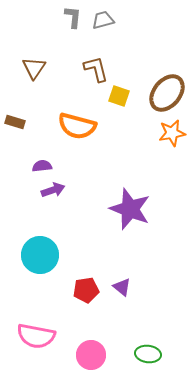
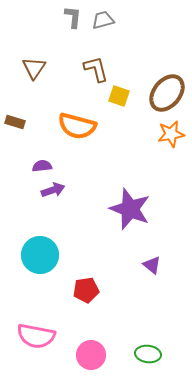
orange star: moved 1 px left, 1 px down
purple triangle: moved 30 px right, 22 px up
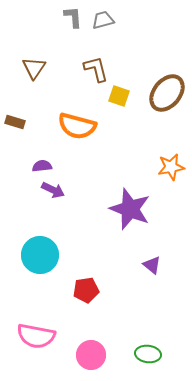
gray L-shape: rotated 10 degrees counterclockwise
orange star: moved 33 px down
purple arrow: rotated 45 degrees clockwise
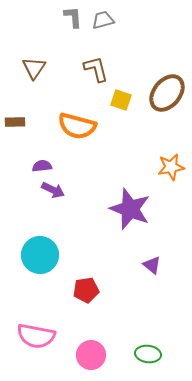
yellow square: moved 2 px right, 4 px down
brown rectangle: rotated 18 degrees counterclockwise
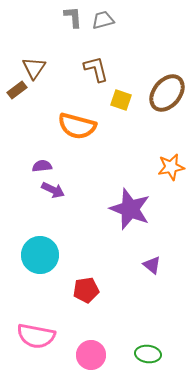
brown rectangle: moved 2 px right, 32 px up; rotated 36 degrees counterclockwise
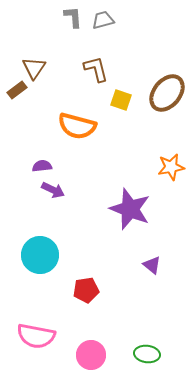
green ellipse: moved 1 px left
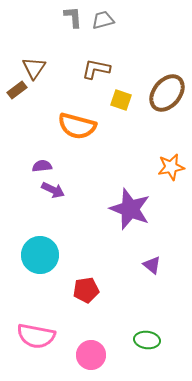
brown L-shape: rotated 64 degrees counterclockwise
green ellipse: moved 14 px up
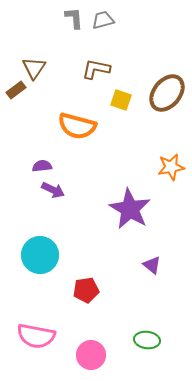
gray L-shape: moved 1 px right, 1 px down
brown rectangle: moved 1 px left
purple star: rotated 9 degrees clockwise
